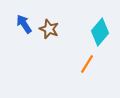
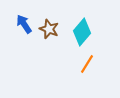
cyan diamond: moved 18 px left
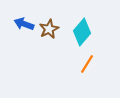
blue arrow: rotated 36 degrees counterclockwise
brown star: rotated 24 degrees clockwise
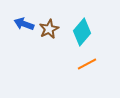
orange line: rotated 30 degrees clockwise
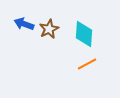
cyan diamond: moved 2 px right, 2 px down; rotated 36 degrees counterclockwise
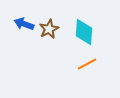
cyan diamond: moved 2 px up
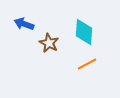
brown star: moved 14 px down; rotated 18 degrees counterclockwise
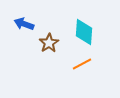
brown star: rotated 12 degrees clockwise
orange line: moved 5 px left
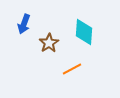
blue arrow: rotated 90 degrees counterclockwise
orange line: moved 10 px left, 5 px down
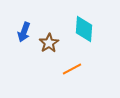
blue arrow: moved 8 px down
cyan diamond: moved 3 px up
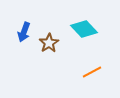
cyan diamond: rotated 48 degrees counterclockwise
orange line: moved 20 px right, 3 px down
